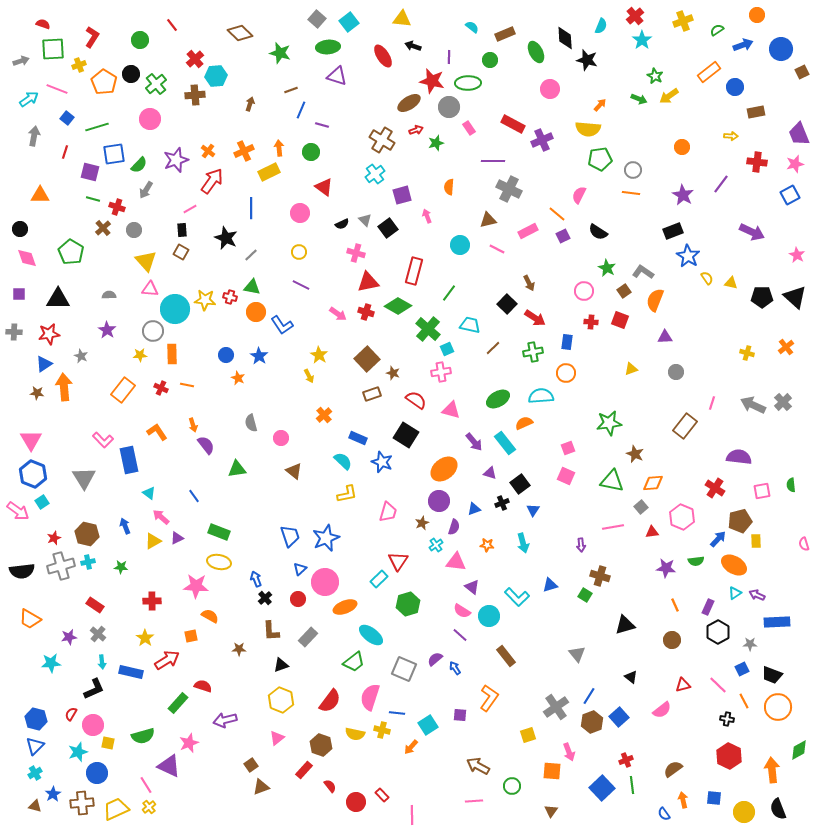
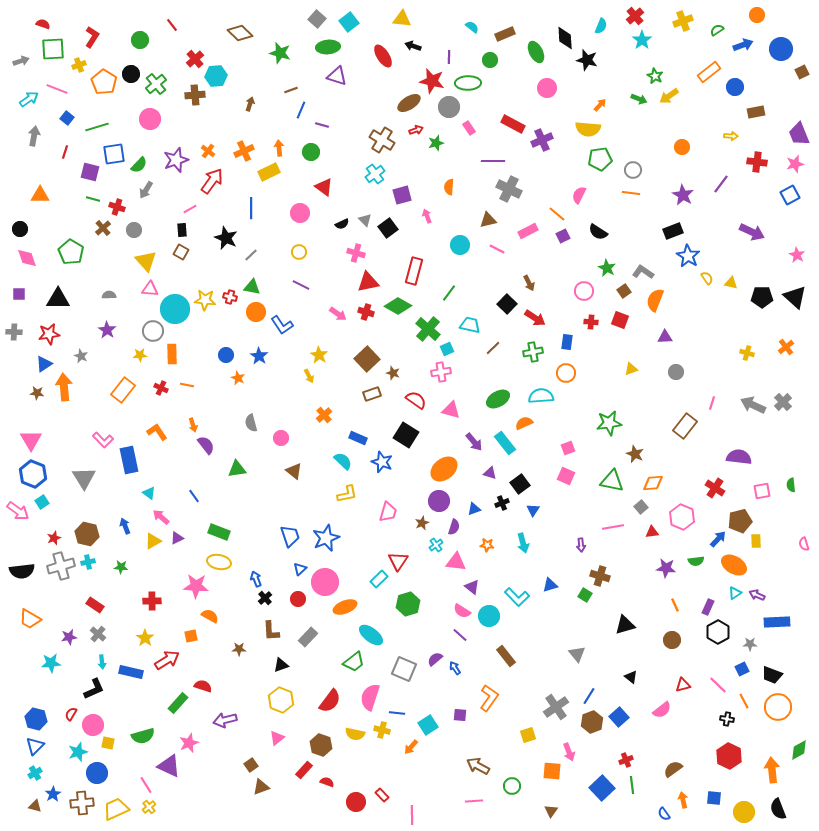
pink circle at (550, 89): moved 3 px left, 1 px up
red semicircle at (330, 786): moved 3 px left, 4 px up; rotated 32 degrees counterclockwise
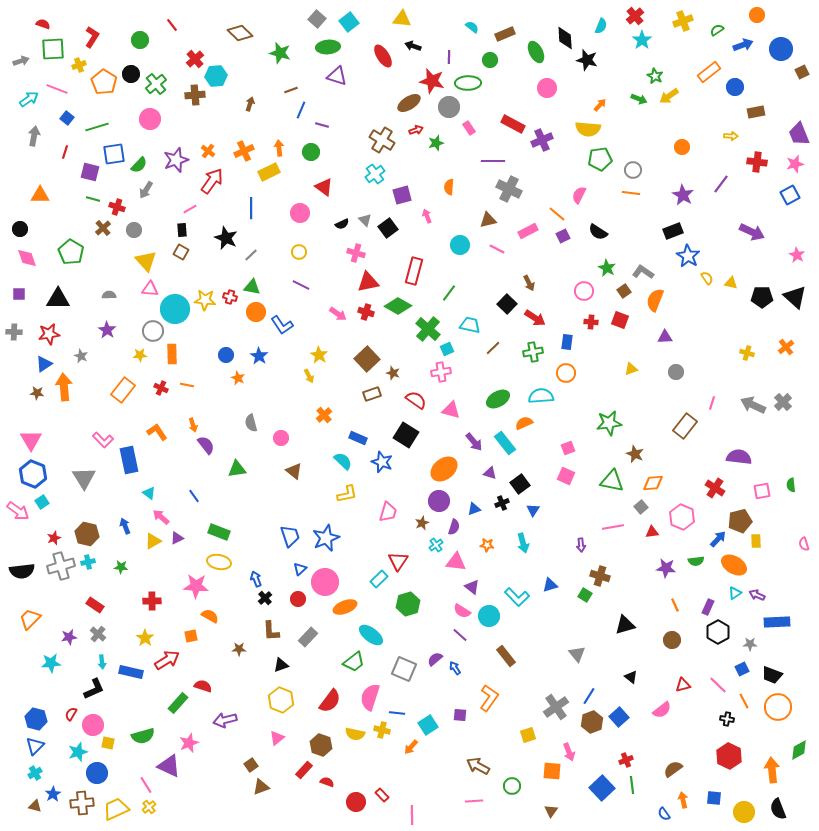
orange trapezoid at (30, 619): rotated 105 degrees clockwise
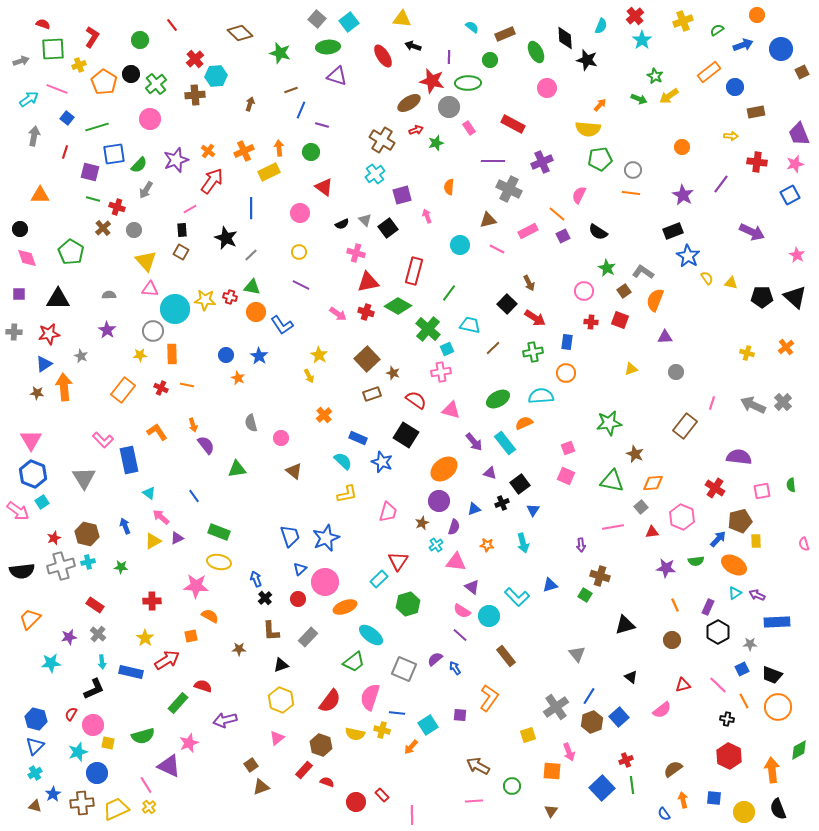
purple cross at (542, 140): moved 22 px down
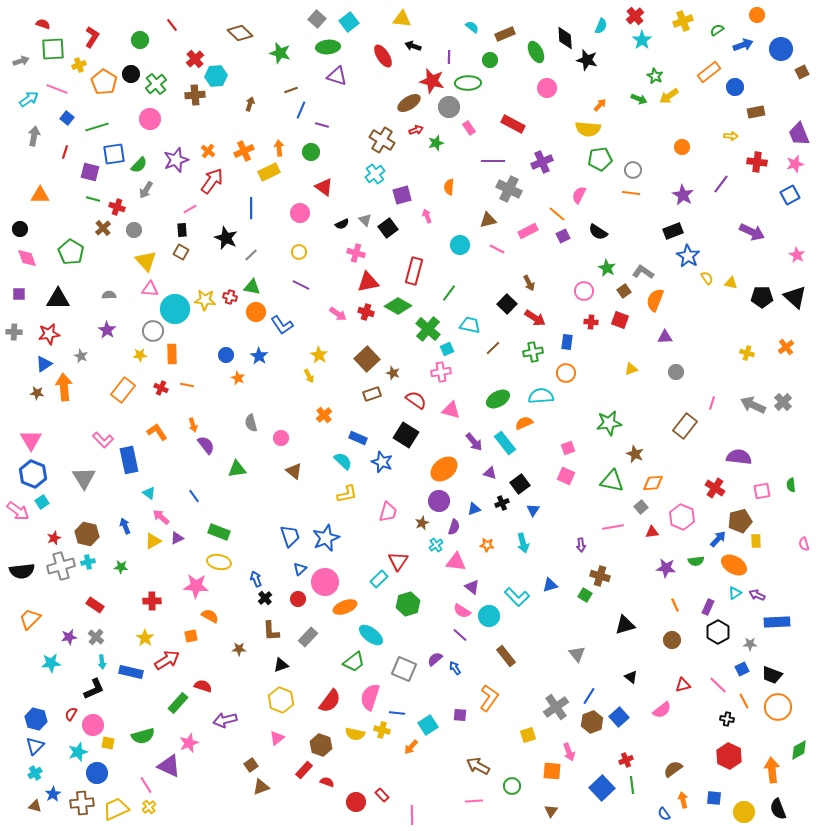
gray cross at (98, 634): moved 2 px left, 3 px down
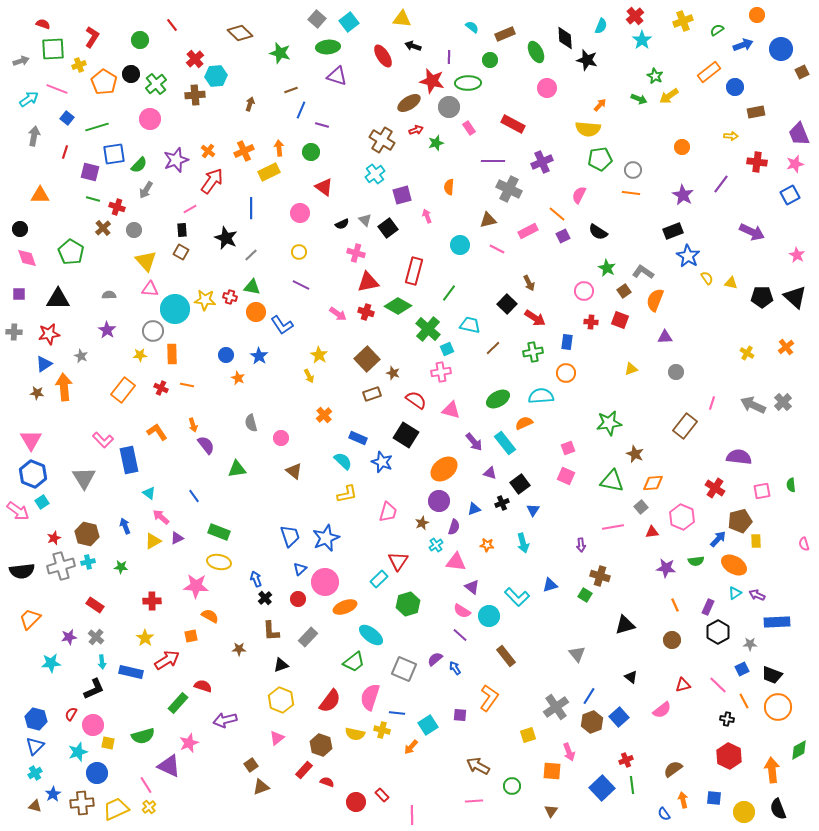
yellow cross at (747, 353): rotated 16 degrees clockwise
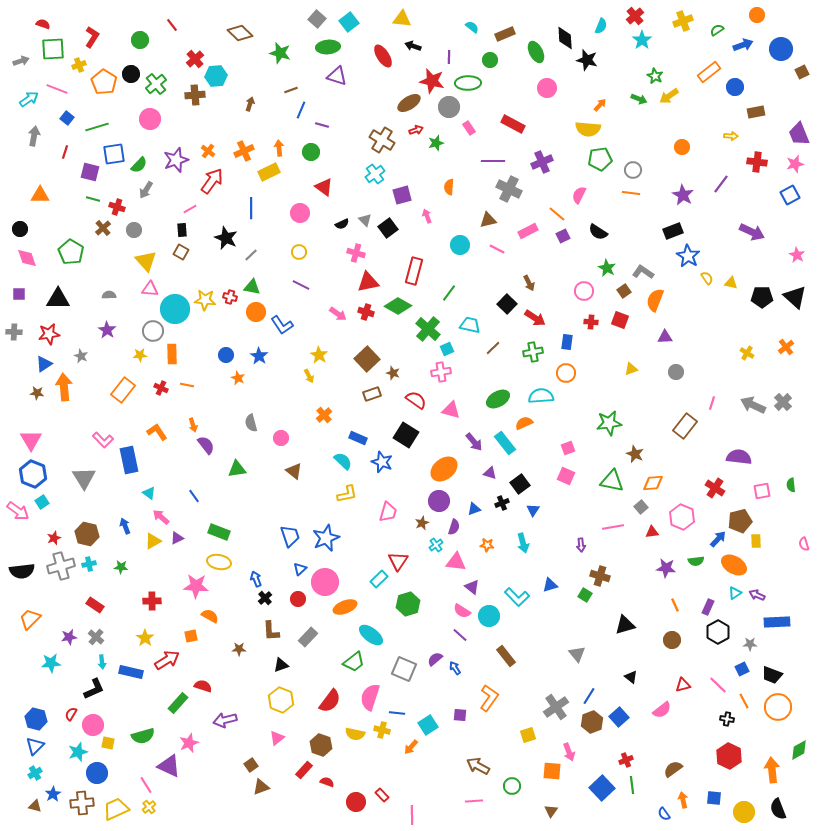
cyan cross at (88, 562): moved 1 px right, 2 px down
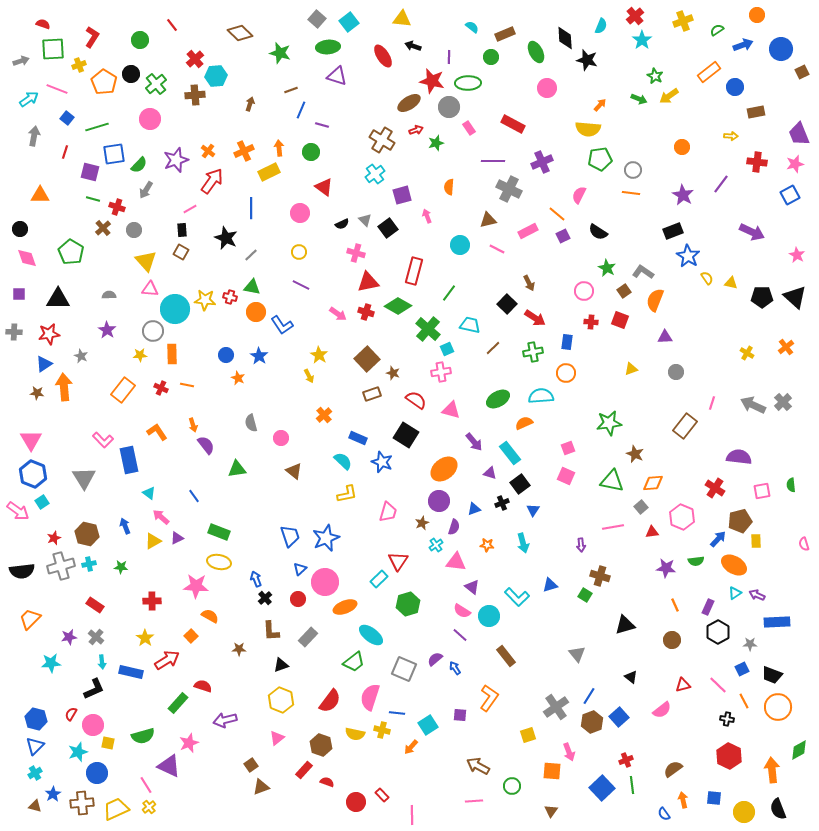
green circle at (490, 60): moved 1 px right, 3 px up
cyan rectangle at (505, 443): moved 5 px right, 10 px down
orange square at (191, 636): rotated 32 degrees counterclockwise
